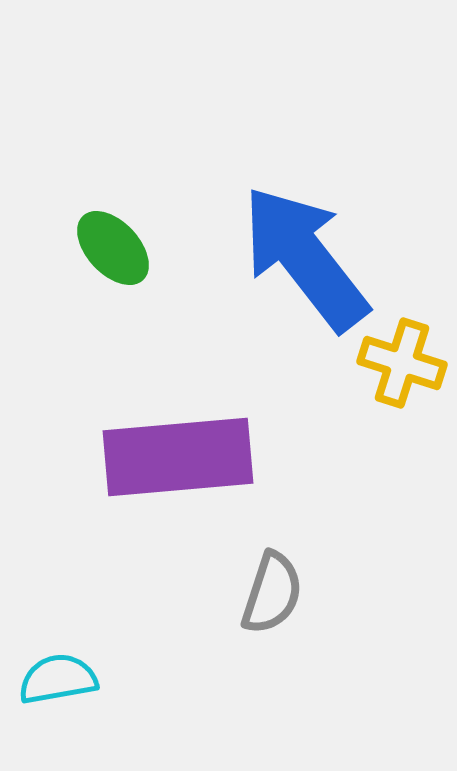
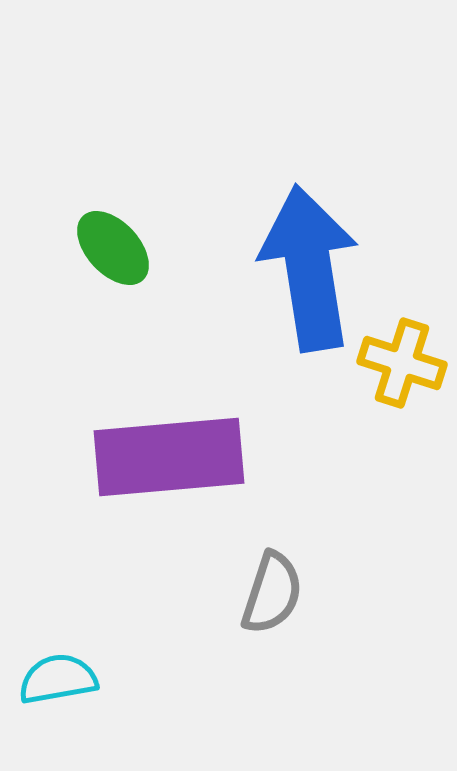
blue arrow: moved 4 px right, 10 px down; rotated 29 degrees clockwise
purple rectangle: moved 9 px left
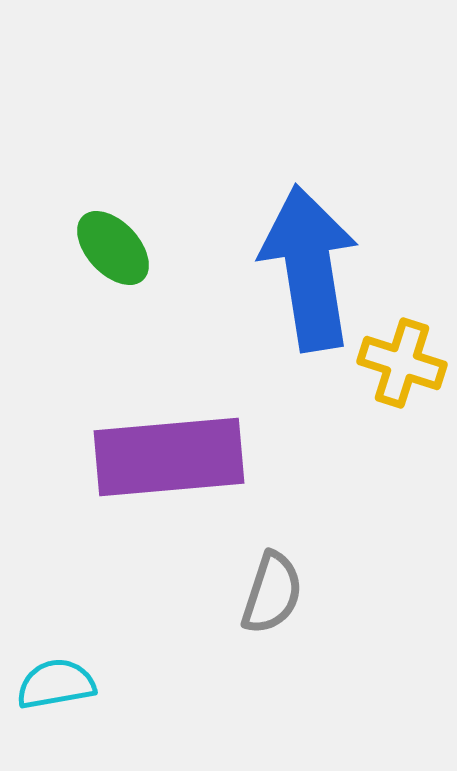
cyan semicircle: moved 2 px left, 5 px down
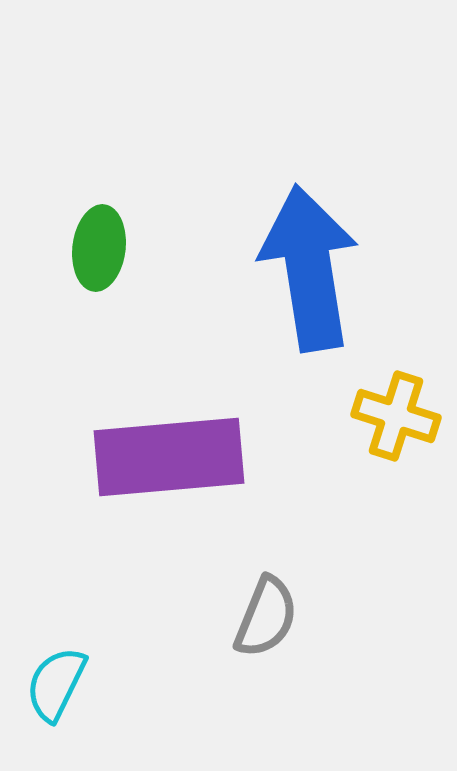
green ellipse: moved 14 px left; rotated 50 degrees clockwise
yellow cross: moved 6 px left, 53 px down
gray semicircle: moved 6 px left, 24 px down; rotated 4 degrees clockwise
cyan semicircle: rotated 54 degrees counterclockwise
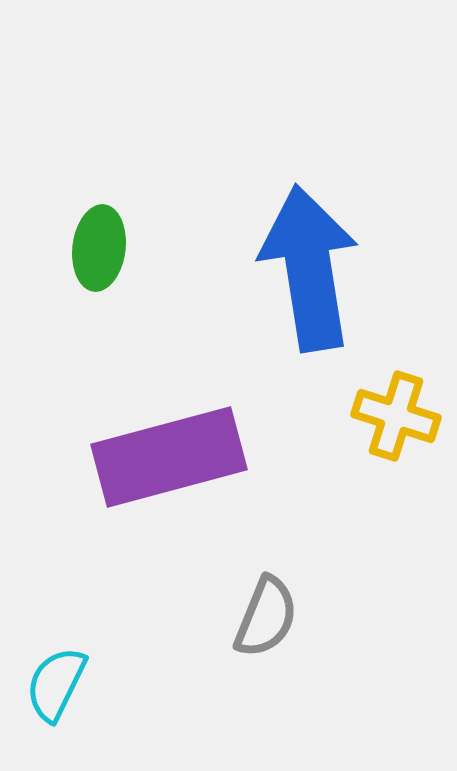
purple rectangle: rotated 10 degrees counterclockwise
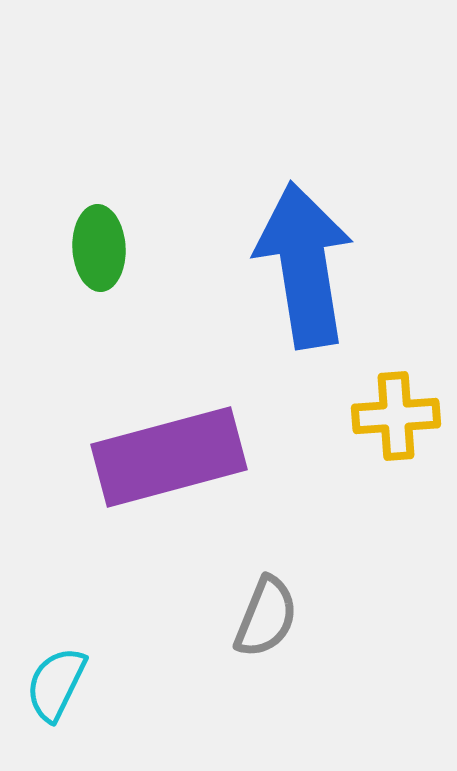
green ellipse: rotated 10 degrees counterclockwise
blue arrow: moved 5 px left, 3 px up
yellow cross: rotated 22 degrees counterclockwise
